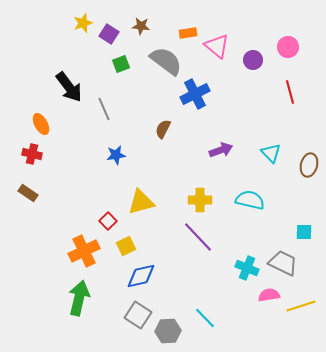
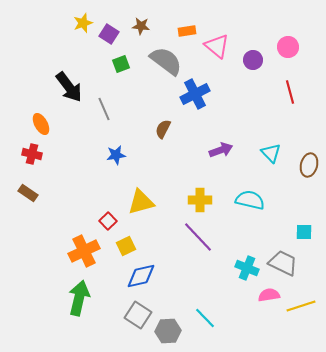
orange rectangle: moved 1 px left, 2 px up
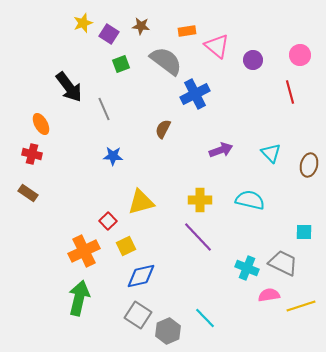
pink circle: moved 12 px right, 8 px down
blue star: moved 3 px left, 1 px down; rotated 12 degrees clockwise
gray hexagon: rotated 20 degrees counterclockwise
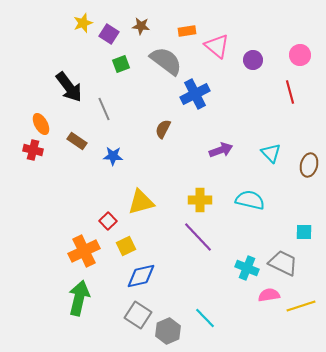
red cross: moved 1 px right, 4 px up
brown rectangle: moved 49 px right, 52 px up
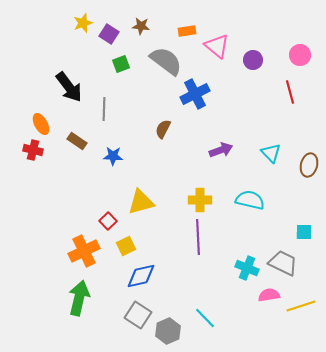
gray line: rotated 25 degrees clockwise
purple line: rotated 40 degrees clockwise
